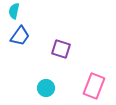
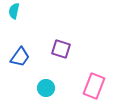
blue trapezoid: moved 21 px down
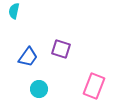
blue trapezoid: moved 8 px right
cyan circle: moved 7 px left, 1 px down
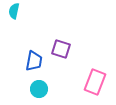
blue trapezoid: moved 6 px right, 4 px down; rotated 25 degrees counterclockwise
pink rectangle: moved 1 px right, 4 px up
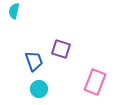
blue trapezoid: rotated 30 degrees counterclockwise
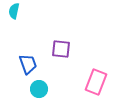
purple square: rotated 12 degrees counterclockwise
blue trapezoid: moved 6 px left, 3 px down
pink rectangle: moved 1 px right
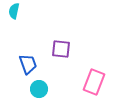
pink rectangle: moved 2 px left
